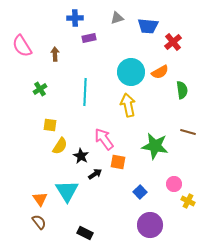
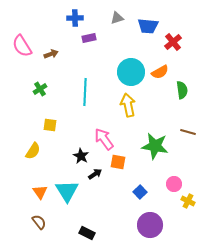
brown arrow: moved 4 px left; rotated 72 degrees clockwise
yellow semicircle: moved 27 px left, 5 px down
orange triangle: moved 7 px up
black rectangle: moved 2 px right
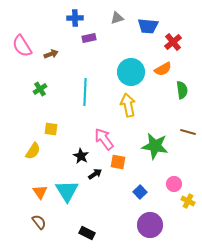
orange semicircle: moved 3 px right, 3 px up
yellow square: moved 1 px right, 4 px down
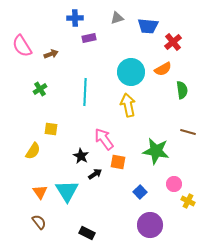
green star: moved 1 px right, 5 px down
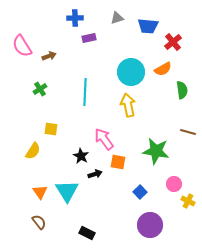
brown arrow: moved 2 px left, 2 px down
black arrow: rotated 16 degrees clockwise
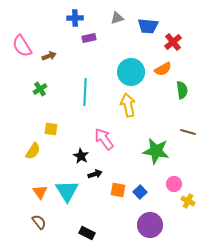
orange square: moved 28 px down
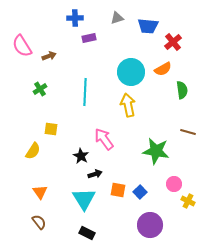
cyan triangle: moved 17 px right, 8 px down
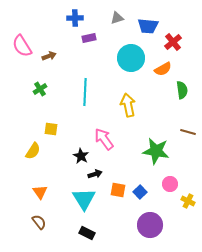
cyan circle: moved 14 px up
pink circle: moved 4 px left
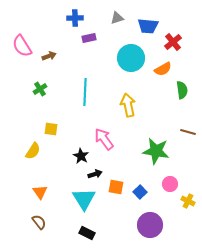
orange square: moved 2 px left, 3 px up
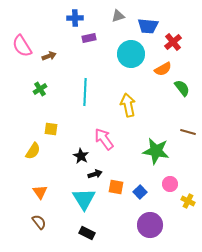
gray triangle: moved 1 px right, 2 px up
cyan circle: moved 4 px up
green semicircle: moved 2 px up; rotated 30 degrees counterclockwise
